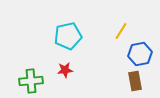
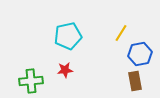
yellow line: moved 2 px down
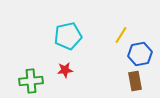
yellow line: moved 2 px down
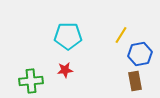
cyan pentagon: rotated 12 degrees clockwise
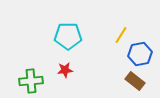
brown rectangle: rotated 42 degrees counterclockwise
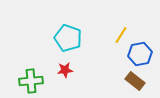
cyan pentagon: moved 2 px down; rotated 20 degrees clockwise
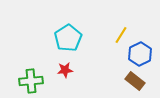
cyan pentagon: rotated 20 degrees clockwise
blue hexagon: rotated 15 degrees counterclockwise
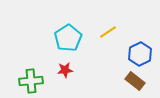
yellow line: moved 13 px left, 3 px up; rotated 24 degrees clockwise
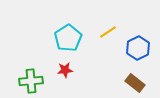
blue hexagon: moved 2 px left, 6 px up
brown rectangle: moved 2 px down
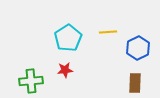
yellow line: rotated 30 degrees clockwise
brown rectangle: rotated 54 degrees clockwise
